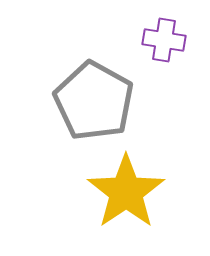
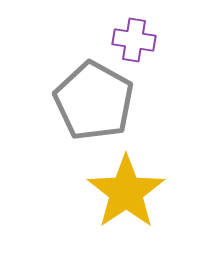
purple cross: moved 30 px left
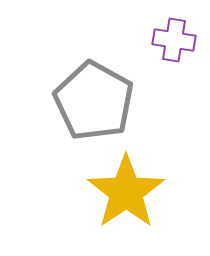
purple cross: moved 40 px right
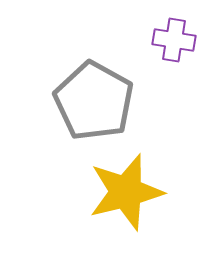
yellow star: rotated 20 degrees clockwise
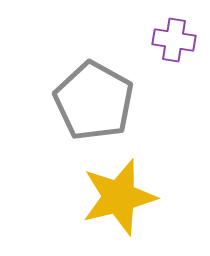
yellow star: moved 7 px left, 5 px down
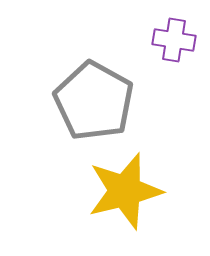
yellow star: moved 6 px right, 6 px up
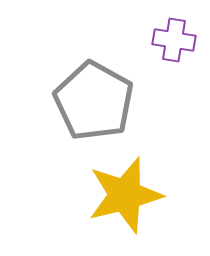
yellow star: moved 4 px down
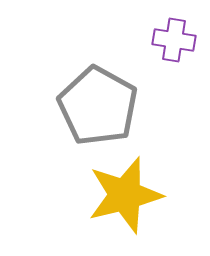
gray pentagon: moved 4 px right, 5 px down
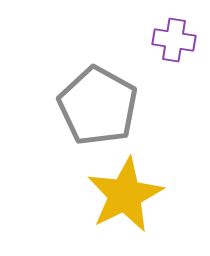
yellow star: rotated 12 degrees counterclockwise
